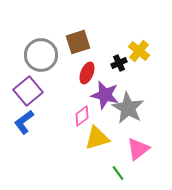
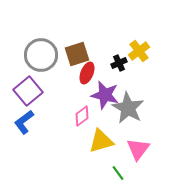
brown square: moved 1 px left, 12 px down
yellow cross: rotated 15 degrees clockwise
yellow triangle: moved 4 px right, 3 px down
pink triangle: rotated 15 degrees counterclockwise
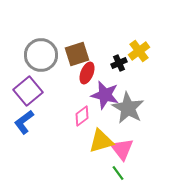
pink triangle: moved 16 px left; rotated 15 degrees counterclockwise
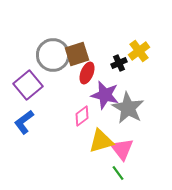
gray circle: moved 12 px right
purple square: moved 6 px up
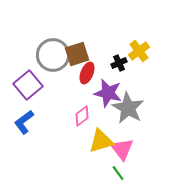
purple star: moved 3 px right, 2 px up
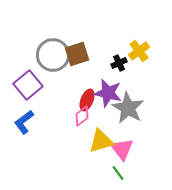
red ellipse: moved 27 px down
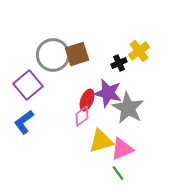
pink triangle: rotated 45 degrees clockwise
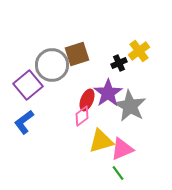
gray circle: moved 1 px left, 10 px down
purple star: rotated 24 degrees clockwise
gray star: moved 2 px right, 2 px up
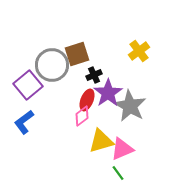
black cross: moved 25 px left, 12 px down
